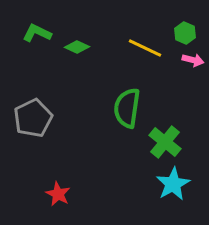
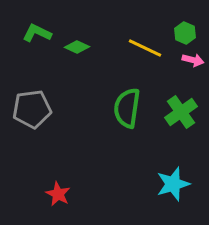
gray pentagon: moved 1 px left, 9 px up; rotated 18 degrees clockwise
green cross: moved 16 px right, 30 px up; rotated 16 degrees clockwise
cyan star: rotated 12 degrees clockwise
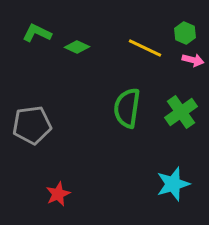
gray pentagon: moved 16 px down
red star: rotated 20 degrees clockwise
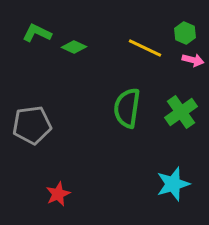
green diamond: moved 3 px left
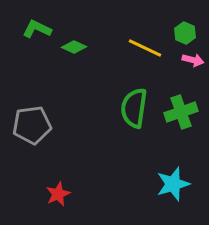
green L-shape: moved 4 px up
green semicircle: moved 7 px right
green cross: rotated 16 degrees clockwise
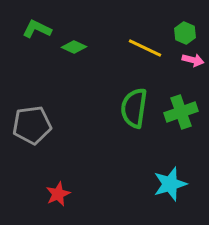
cyan star: moved 3 px left
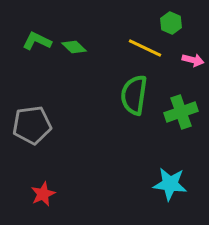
green L-shape: moved 12 px down
green hexagon: moved 14 px left, 10 px up
green diamond: rotated 20 degrees clockwise
green semicircle: moved 13 px up
cyan star: rotated 24 degrees clockwise
red star: moved 15 px left
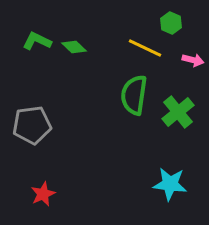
green cross: moved 3 px left; rotated 20 degrees counterclockwise
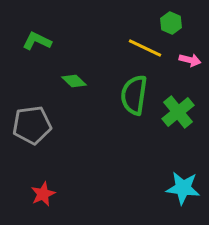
green diamond: moved 34 px down
pink arrow: moved 3 px left
cyan star: moved 13 px right, 4 px down
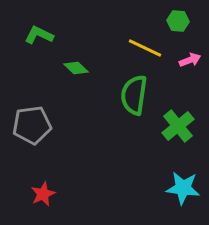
green hexagon: moved 7 px right, 2 px up; rotated 20 degrees counterclockwise
green L-shape: moved 2 px right, 6 px up
pink arrow: rotated 35 degrees counterclockwise
green diamond: moved 2 px right, 13 px up
green cross: moved 14 px down
